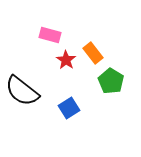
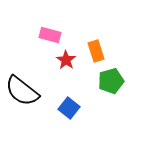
orange rectangle: moved 3 px right, 2 px up; rotated 20 degrees clockwise
green pentagon: rotated 25 degrees clockwise
blue square: rotated 20 degrees counterclockwise
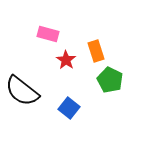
pink rectangle: moved 2 px left, 1 px up
green pentagon: moved 1 px left, 1 px up; rotated 30 degrees counterclockwise
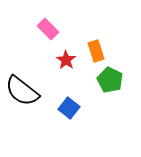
pink rectangle: moved 5 px up; rotated 30 degrees clockwise
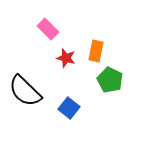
orange rectangle: rotated 30 degrees clockwise
red star: moved 2 px up; rotated 18 degrees counterclockwise
black semicircle: moved 3 px right; rotated 6 degrees clockwise
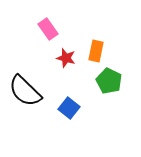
pink rectangle: rotated 10 degrees clockwise
green pentagon: moved 1 px left, 1 px down
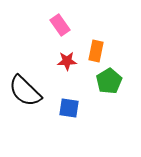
pink rectangle: moved 12 px right, 4 px up
red star: moved 1 px right, 3 px down; rotated 18 degrees counterclockwise
green pentagon: rotated 15 degrees clockwise
blue square: rotated 30 degrees counterclockwise
